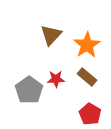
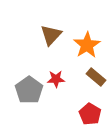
brown rectangle: moved 9 px right
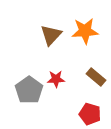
orange star: moved 2 px left, 14 px up; rotated 28 degrees clockwise
red pentagon: rotated 15 degrees counterclockwise
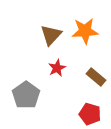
red star: moved 1 px right, 11 px up; rotated 24 degrees counterclockwise
gray pentagon: moved 3 px left, 5 px down
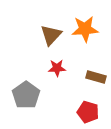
orange star: moved 2 px up
red star: rotated 24 degrees clockwise
brown rectangle: rotated 24 degrees counterclockwise
red pentagon: moved 2 px left, 2 px up
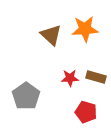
brown triangle: rotated 30 degrees counterclockwise
red star: moved 13 px right, 10 px down
gray pentagon: moved 1 px down
red pentagon: moved 2 px left
